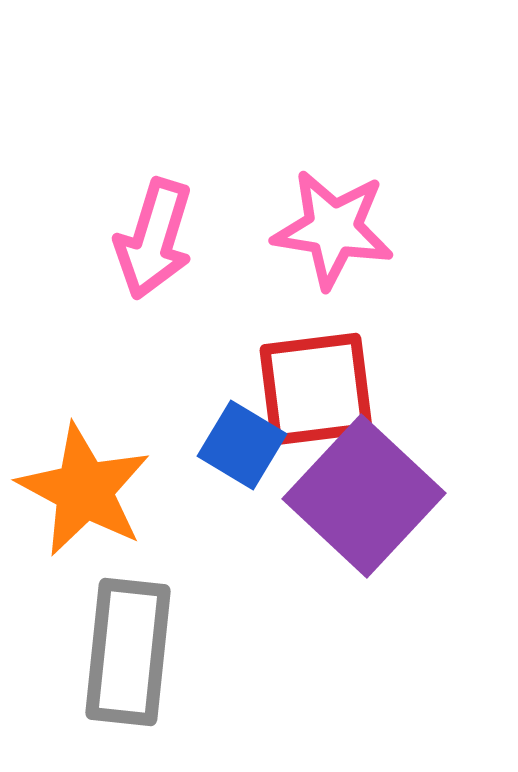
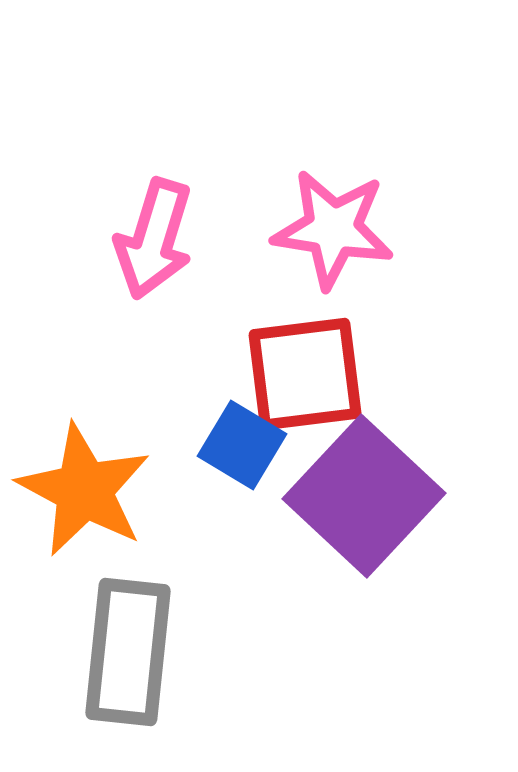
red square: moved 11 px left, 15 px up
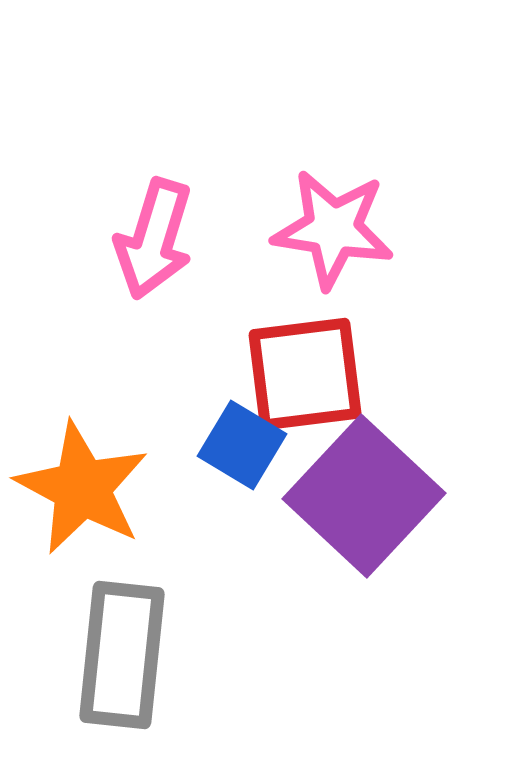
orange star: moved 2 px left, 2 px up
gray rectangle: moved 6 px left, 3 px down
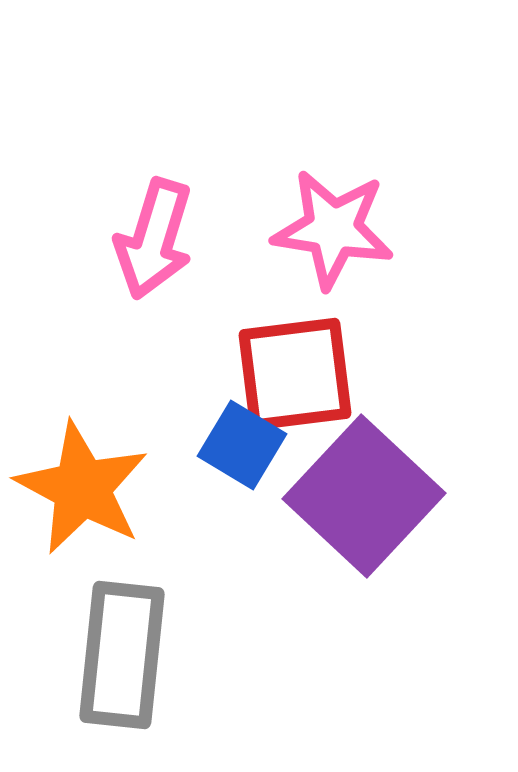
red square: moved 10 px left
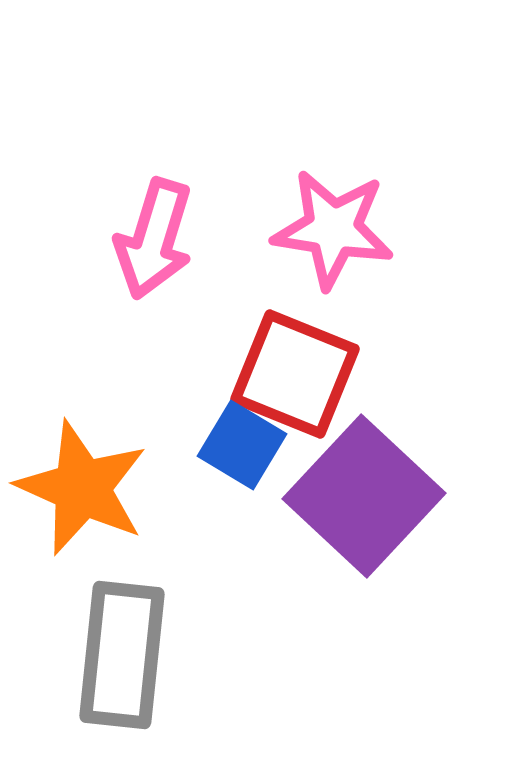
red square: rotated 29 degrees clockwise
orange star: rotated 4 degrees counterclockwise
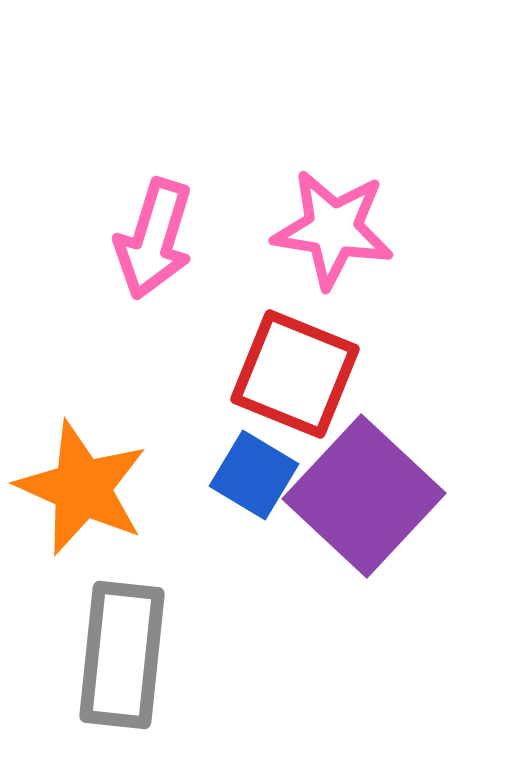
blue square: moved 12 px right, 30 px down
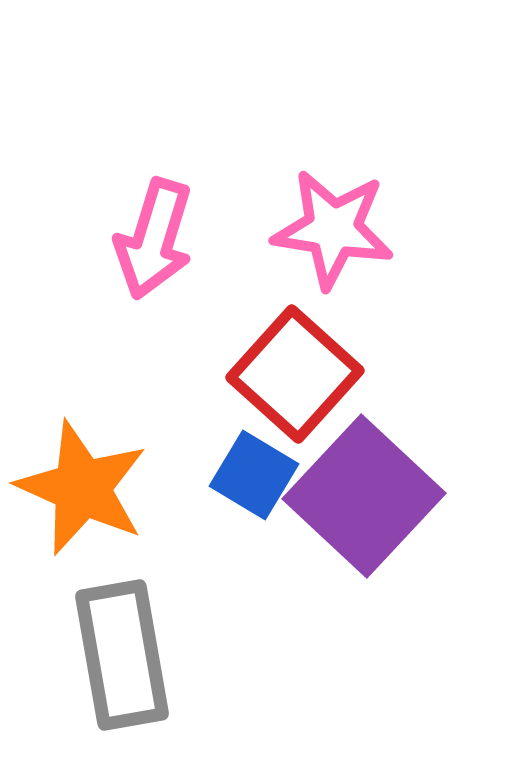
red square: rotated 20 degrees clockwise
gray rectangle: rotated 16 degrees counterclockwise
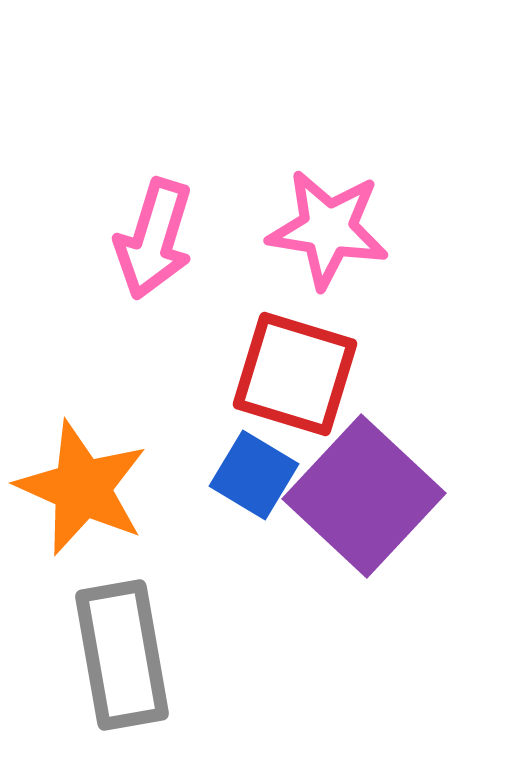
pink star: moved 5 px left
red square: rotated 25 degrees counterclockwise
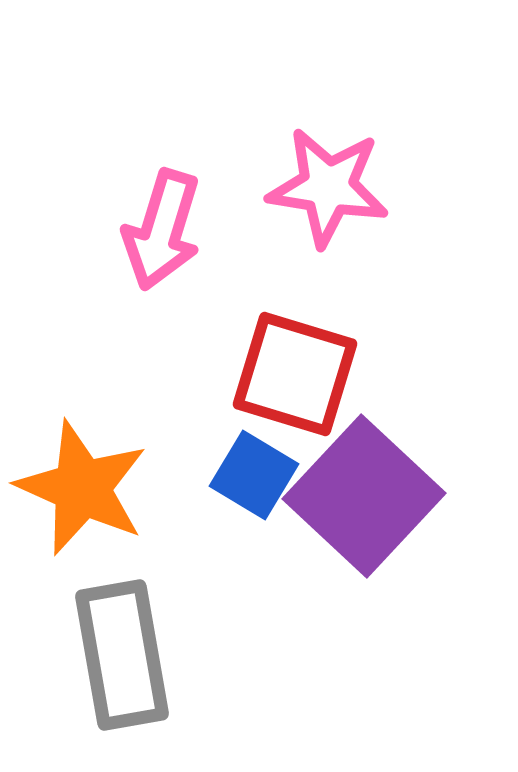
pink star: moved 42 px up
pink arrow: moved 8 px right, 9 px up
